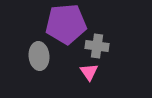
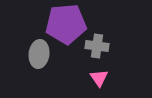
gray ellipse: moved 2 px up; rotated 12 degrees clockwise
pink triangle: moved 10 px right, 6 px down
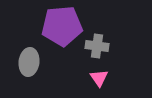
purple pentagon: moved 4 px left, 2 px down
gray ellipse: moved 10 px left, 8 px down
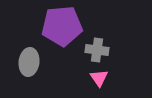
gray cross: moved 4 px down
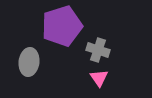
purple pentagon: rotated 12 degrees counterclockwise
gray cross: moved 1 px right; rotated 10 degrees clockwise
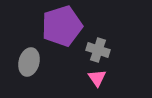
gray ellipse: rotated 8 degrees clockwise
pink triangle: moved 2 px left
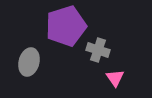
purple pentagon: moved 4 px right
pink triangle: moved 18 px right
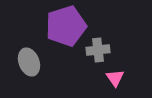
gray cross: rotated 25 degrees counterclockwise
gray ellipse: rotated 36 degrees counterclockwise
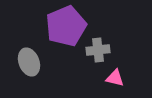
purple pentagon: rotated 6 degrees counterclockwise
pink triangle: rotated 42 degrees counterclockwise
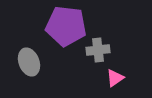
purple pentagon: rotated 30 degrees clockwise
pink triangle: rotated 48 degrees counterclockwise
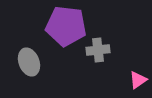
pink triangle: moved 23 px right, 2 px down
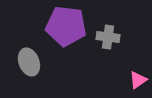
gray cross: moved 10 px right, 13 px up; rotated 15 degrees clockwise
